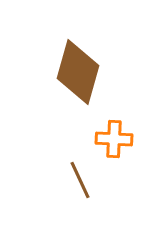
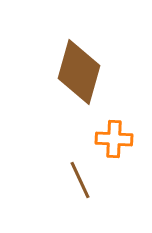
brown diamond: moved 1 px right
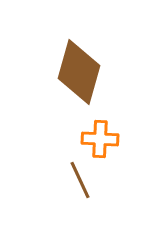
orange cross: moved 14 px left
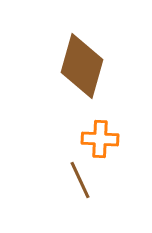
brown diamond: moved 3 px right, 6 px up
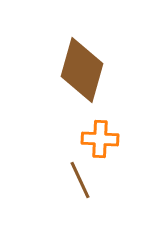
brown diamond: moved 4 px down
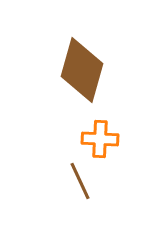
brown line: moved 1 px down
